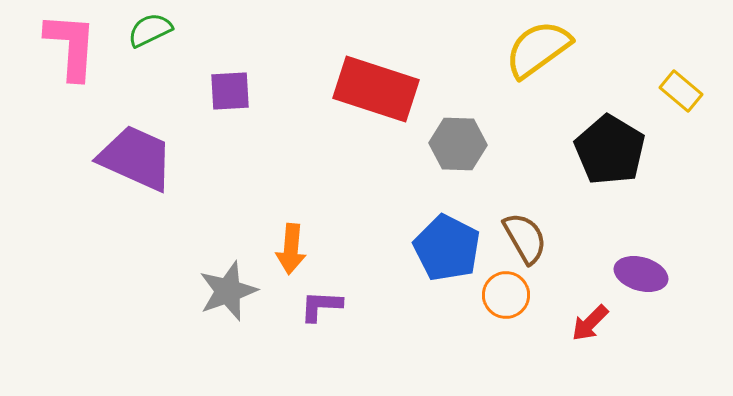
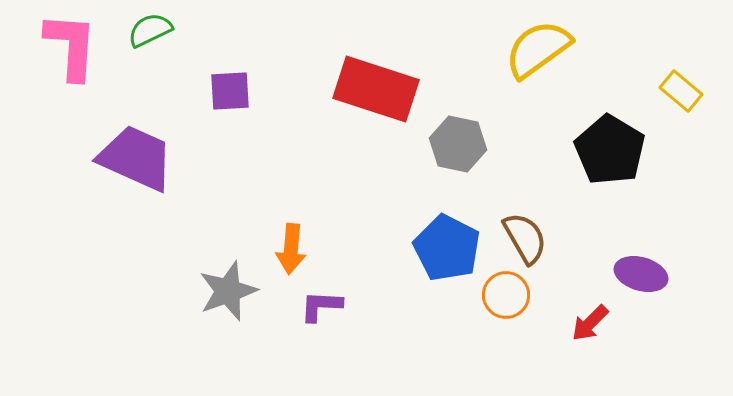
gray hexagon: rotated 10 degrees clockwise
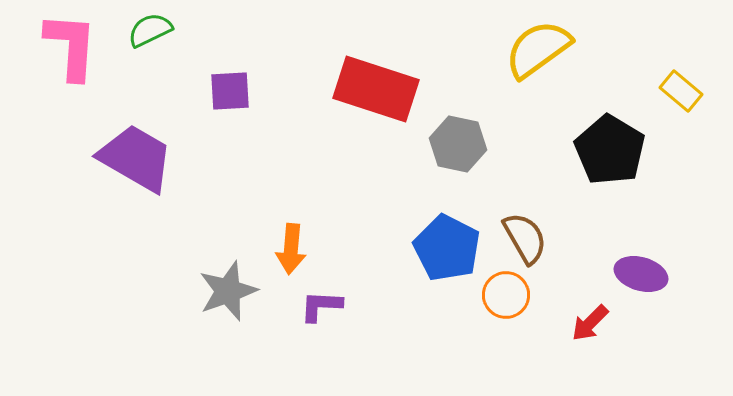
purple trapezoid: rotated 6 degrees clockwise
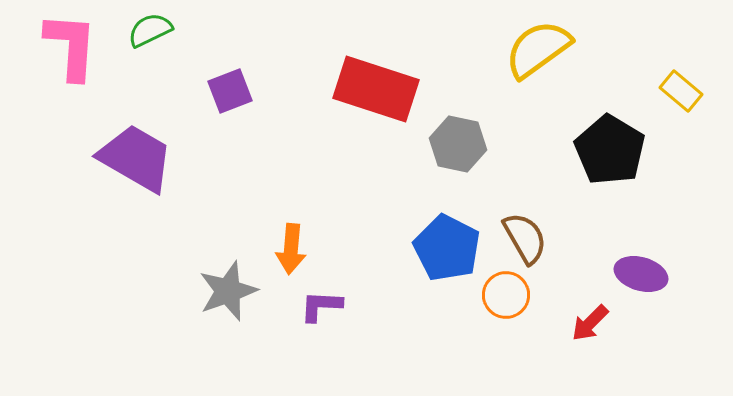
purple square: rotated 18 degrees counterclockwise
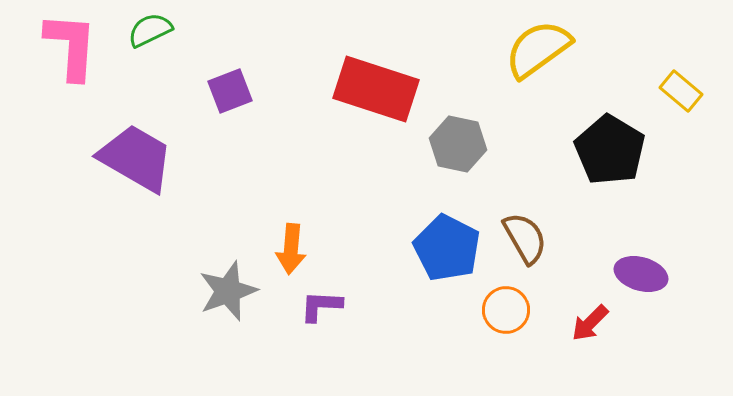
orange circle: moved 15 px down
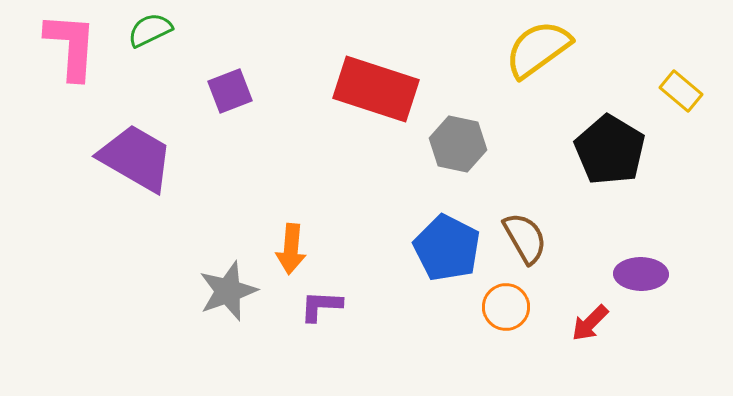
purple ellipse: rotated 15 degrees counterclockwise
orange circle: moved 3 px up
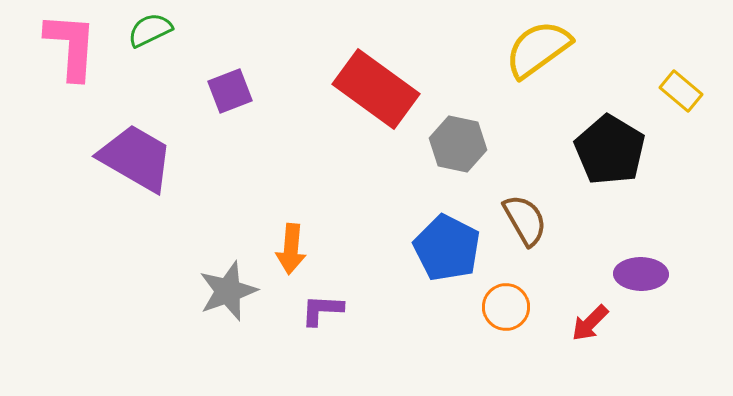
red rectangle: rotated 18 degrees clockwise
brown semicircle: moved 18 px up
purple L-shape: moved 1 px right, 4 px down
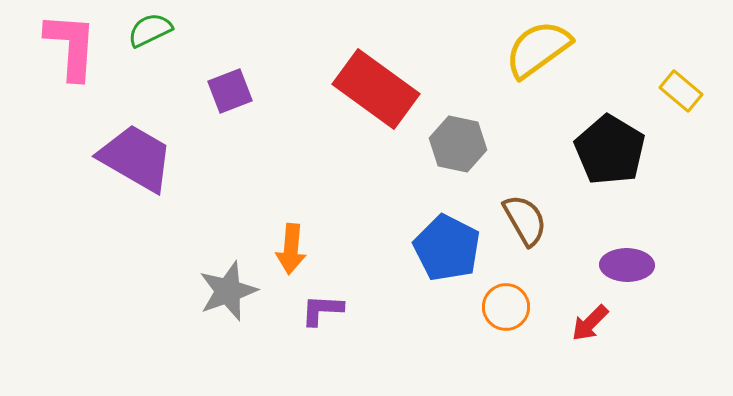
purple ellipse: moved 14 px left, 9 px up
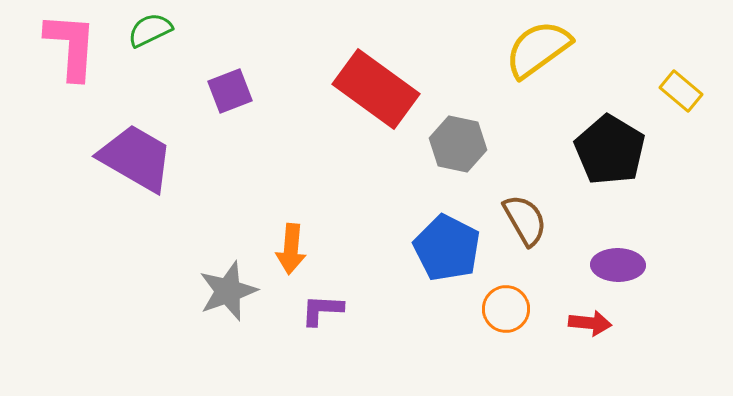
purple ellipse: moved 9 px left
orange circle: moved 2 px down
red arrow: rotated 129 degrees counterclockwise
